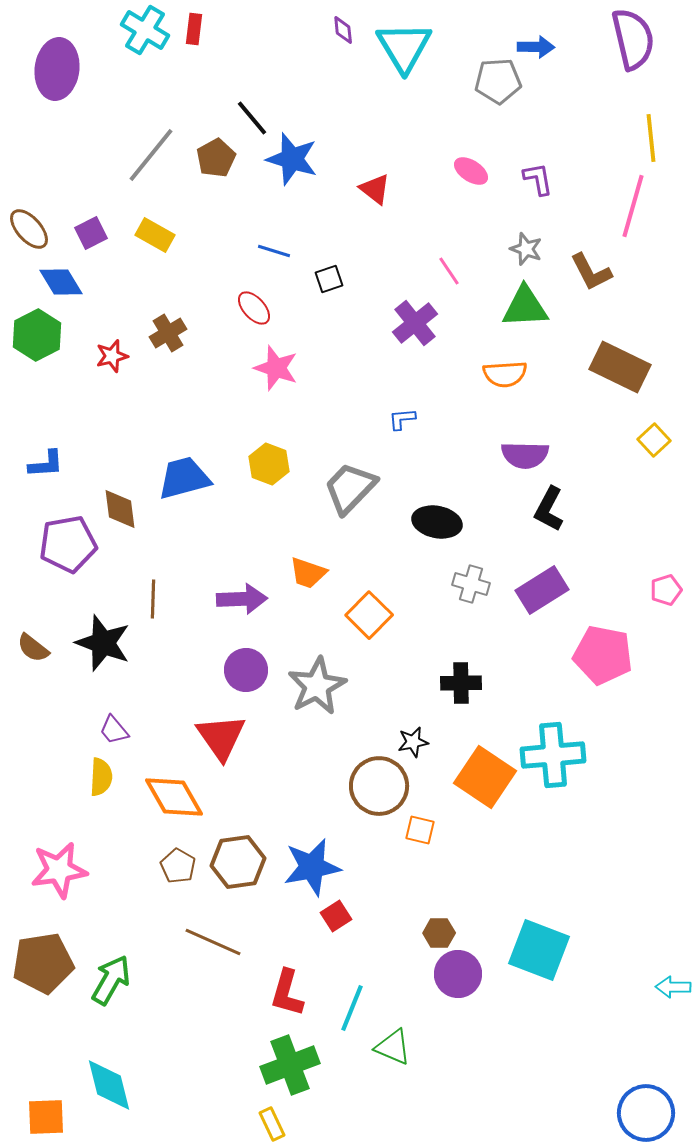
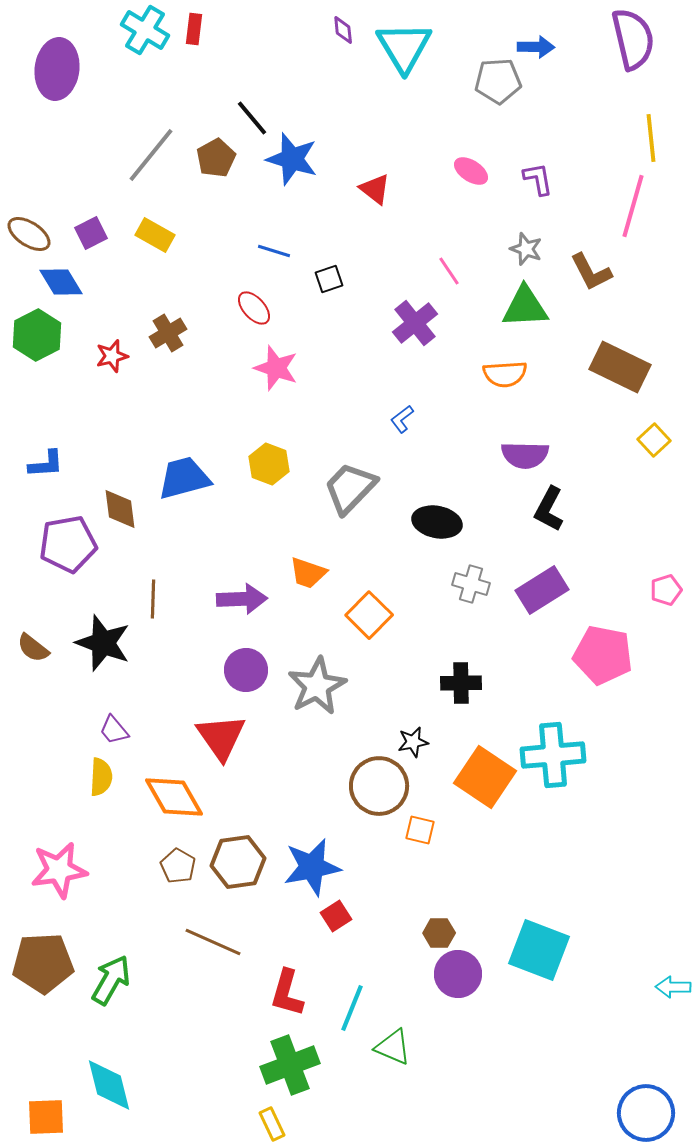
brown ellipse at (29, 229): moved 5 px down; rotated 15 degrees counterclockwise
blue L-shape at (402, 419): rotated 32 degrees counterclockwise
brown pentagon at (43, 963): rotated 6 degrees clockwise
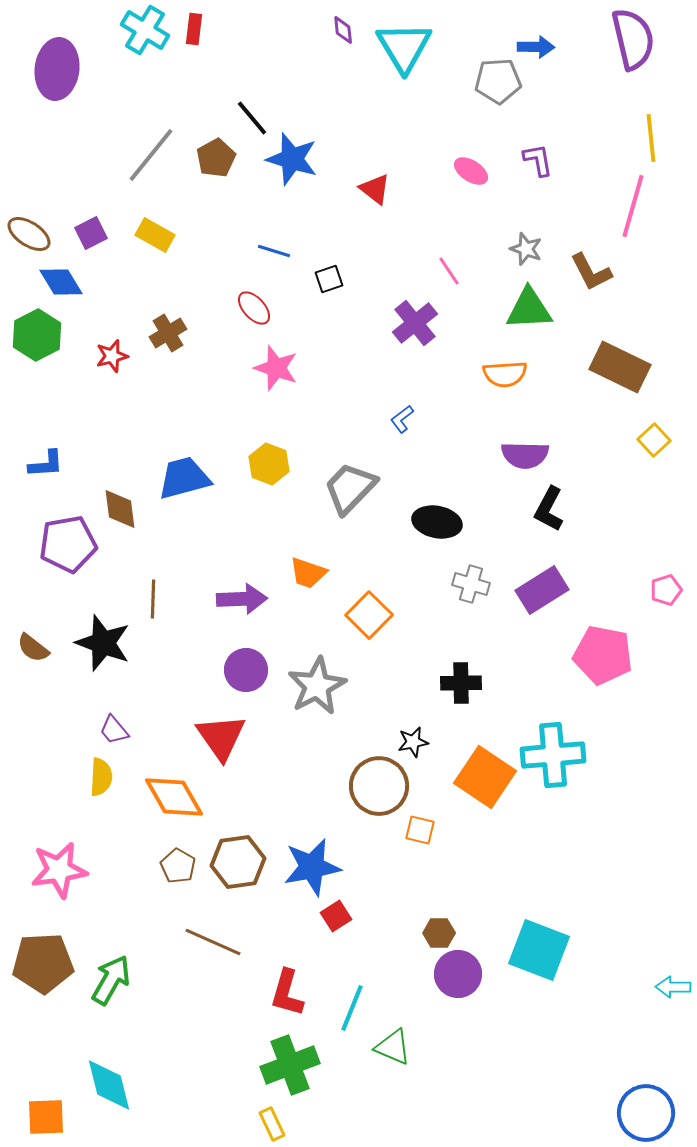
purple L-shape at (538, 179): moved 19 px up
green triangle at (525, 307): moved 4 px right, 2 px down
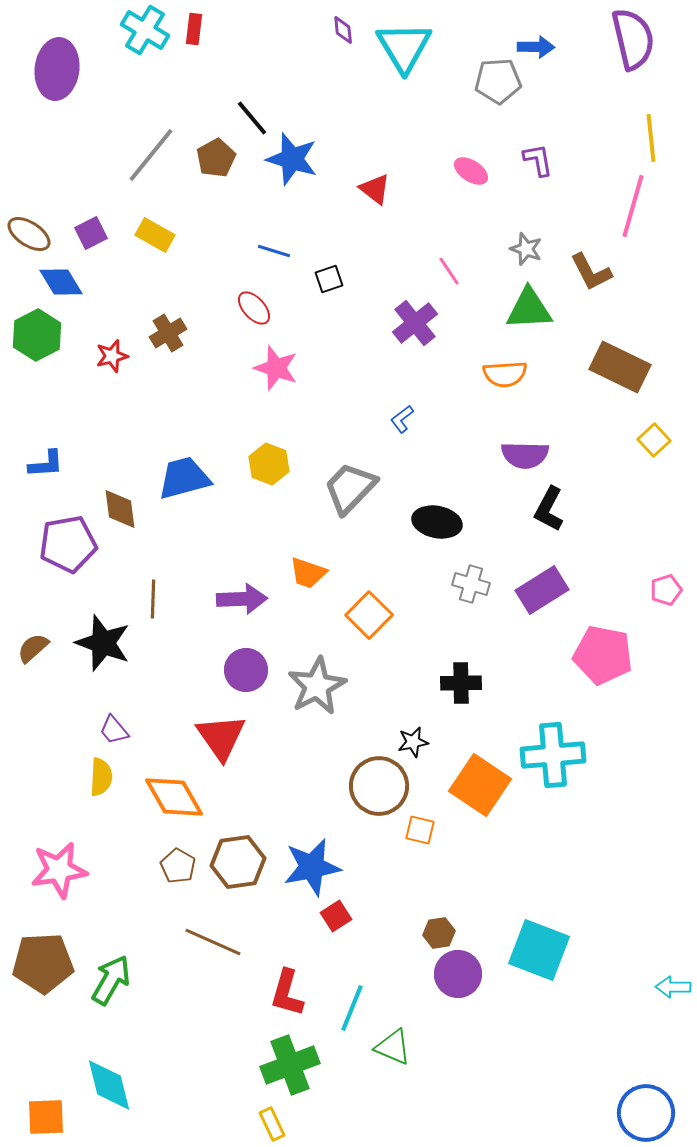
brown semicircle at (33, 648): rotated 100 degrees clockwise
orange square at (485, 777): moved 5 px left, 8 px down
brown hexagon at (439, 933): rotated 8 degrees counterclockwise
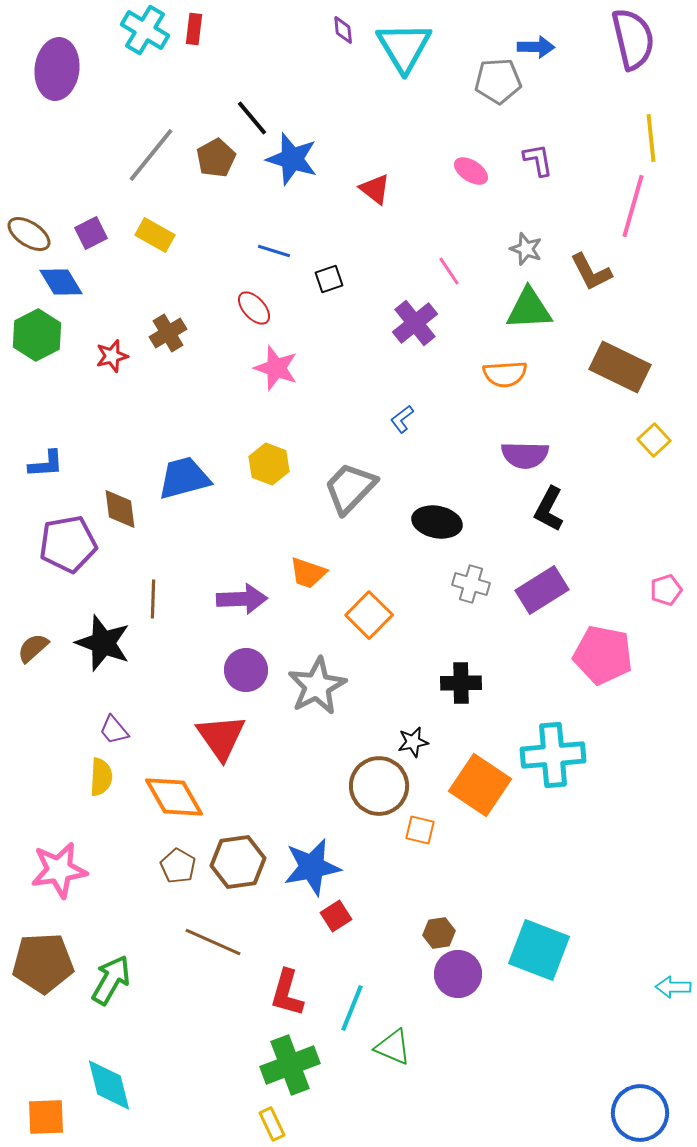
blue circle at (646, 1113): moved 6 px left
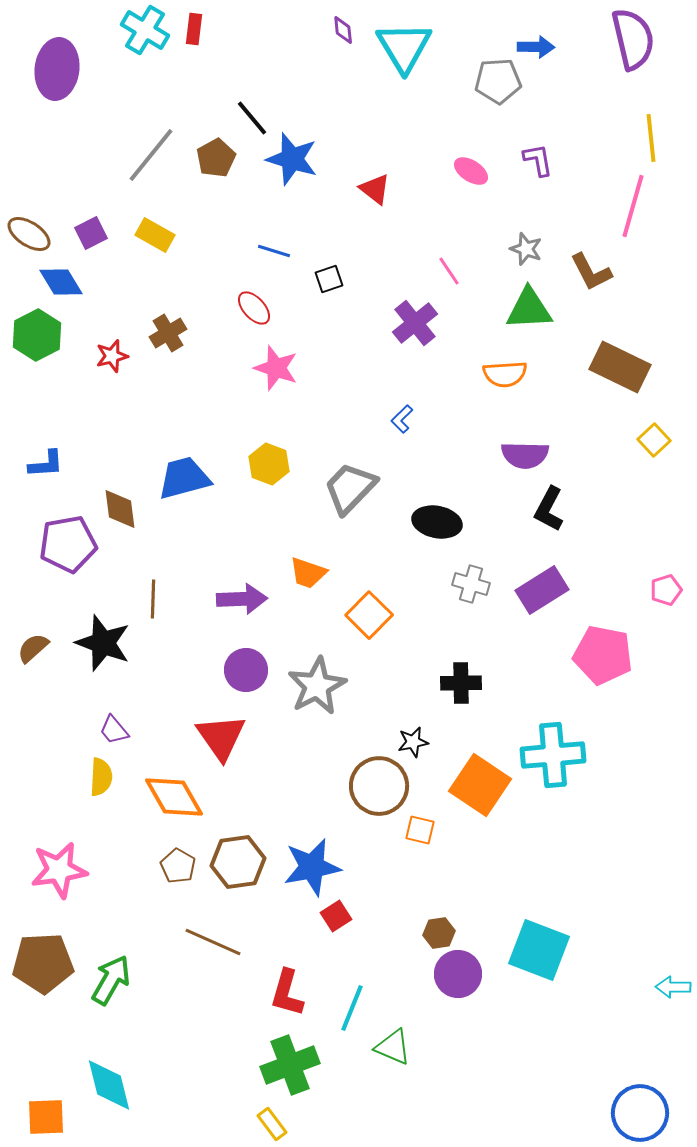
blue L-shape at (402, 419): rotated 8 degrees counterclockwise
yellow rectangle at (272, 1124): rotated 12 degrees counterclockwise
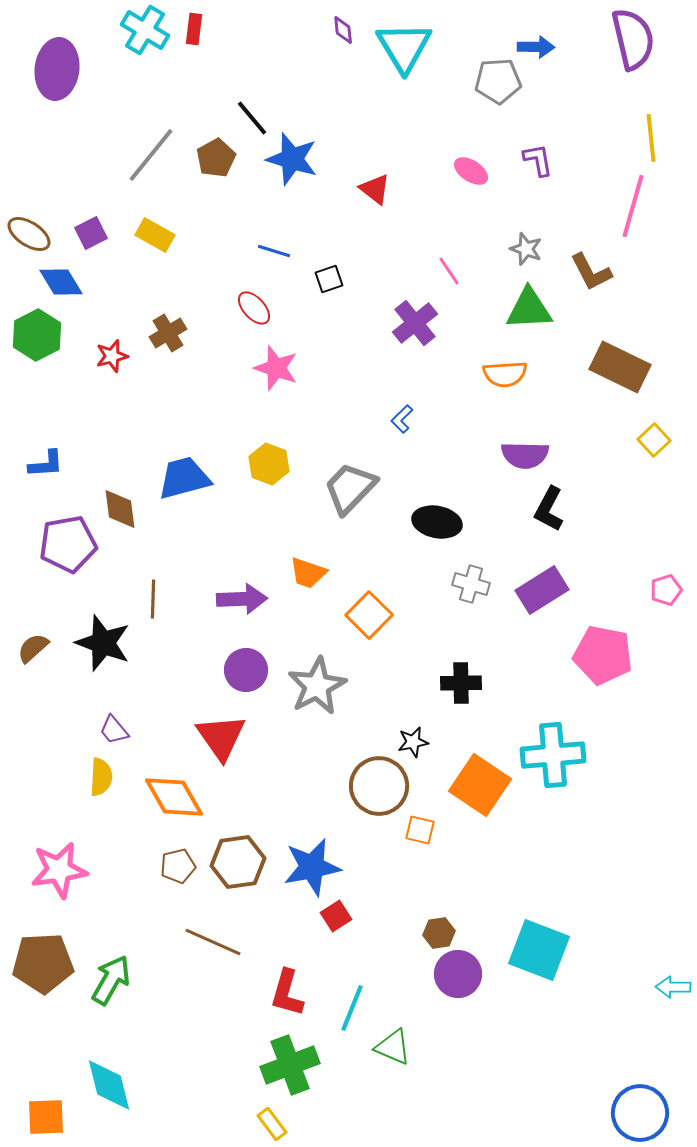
brown pentagon at (178, 866): rotated 28 degrees clockwise
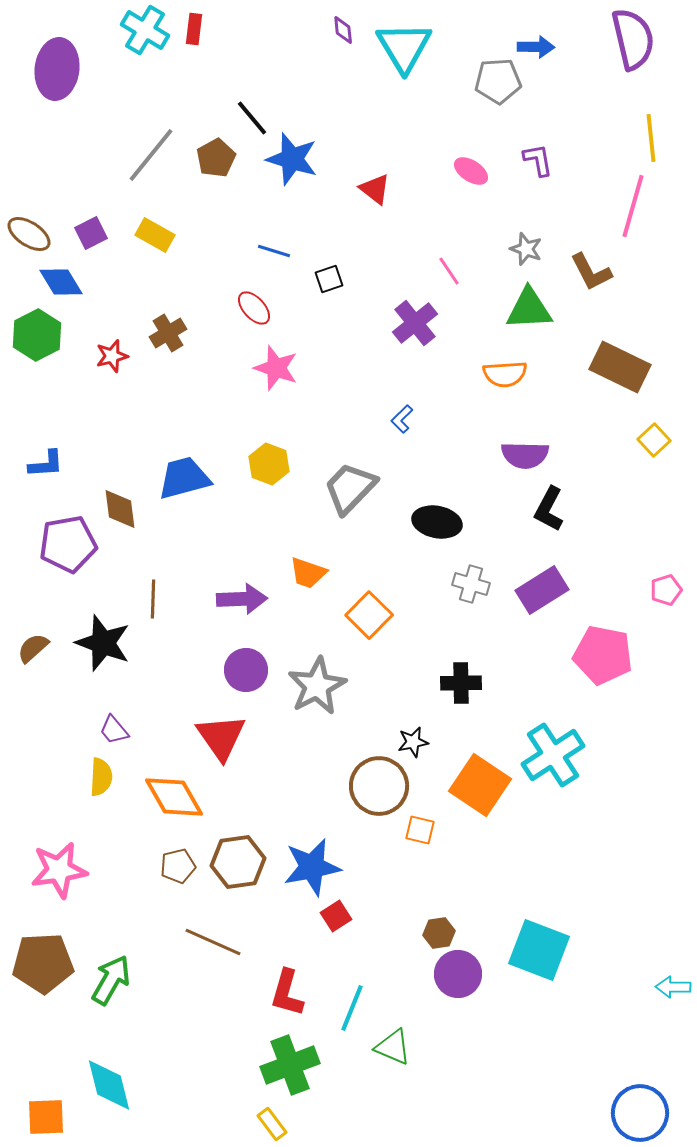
cyan cross at (553, 755): rotated 28 degrees counterclockwise
